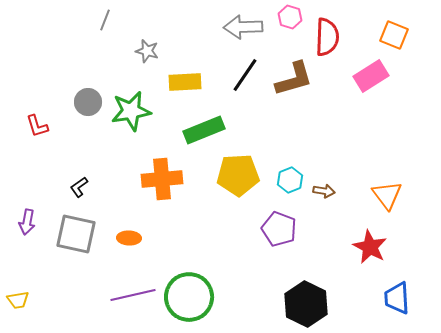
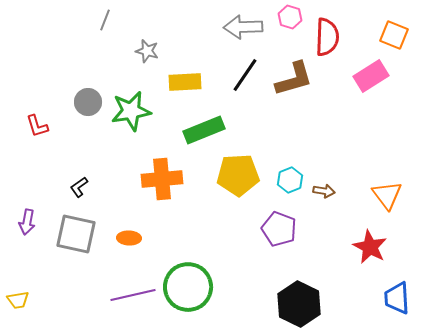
green circle: moved 1 px left, 10 px up
black hexagon: moved 7 px left
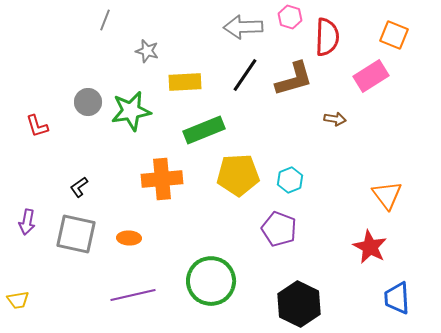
brown arrow: moved 11 px right, 72 px up
green circle: moved 23 px right, 6 px up
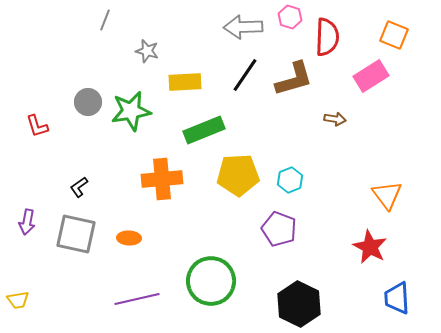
purple line: moved 4 px right, 4 px down
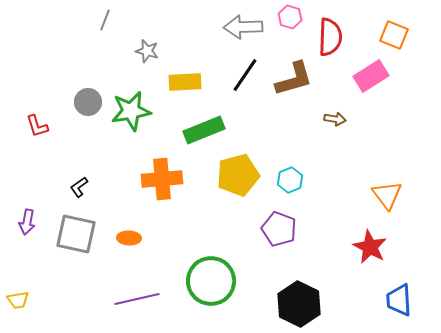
red semicircle: moved 3 px right
yellow pentagon: rotated 12 degrees counterclockwise
blue trapezoid: moved 2 px right, 2 px down
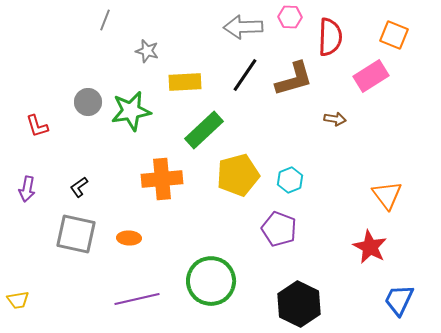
pink hexagon: rotated 15 degrees counterclockwise
green rectangle: rotated 21 degrees counterclockwise
purple arrow: moved 33 px up
blue trapezoid: rotated 28 degrees clockwise
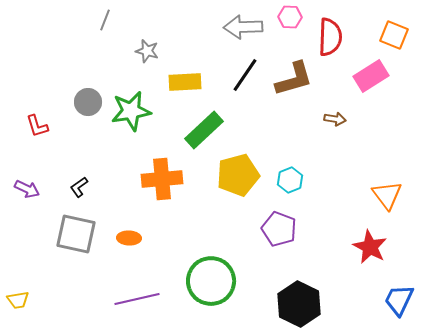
purple arrow: rotated 75 degrees counterclockwise
